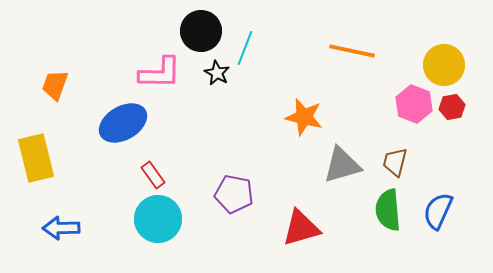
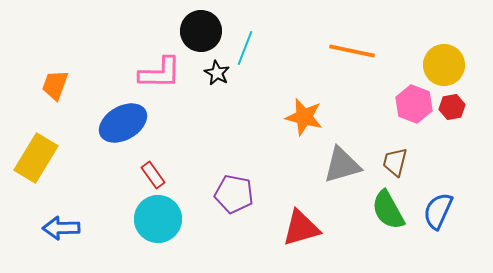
yellow rectangle: rotated 45 degrees clockwise
green semicircle: rotated 24 degrees counterclockwise
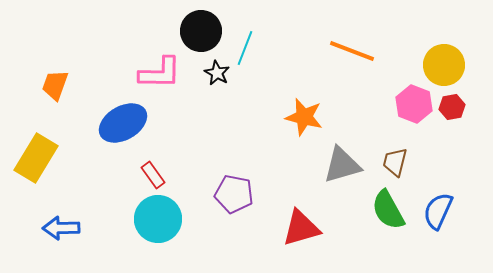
orange line: rotated 9 degrees clockwise
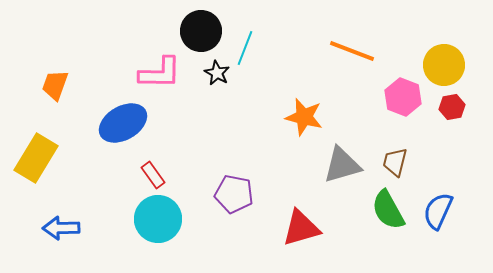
pink hexagon: moved 11 px left, 7 px up
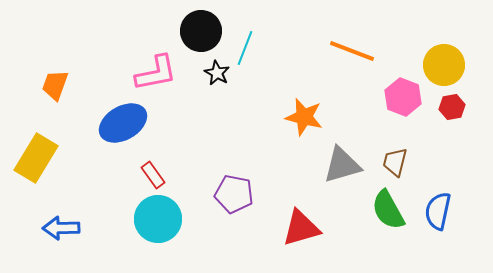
pink L-shape: moved 4 px left; rotated 12 degrees counterclockwise
blue semicircle: rotated 12 degrees counterclockwise
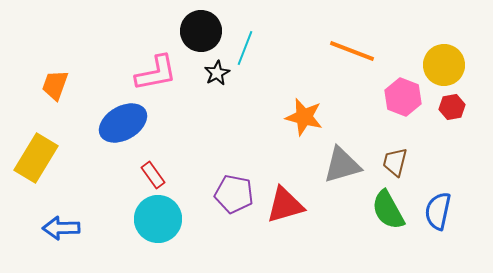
black star: rotated 15 degrees clockwise
red triangle: moved 16 px left, 23 px up
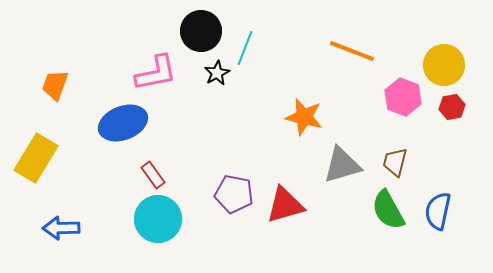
blue ellipse: rotated 9 degrees clockwise
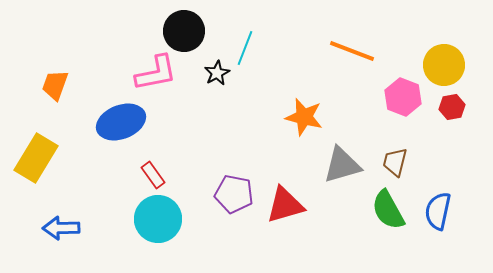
black circle: moved 17 px left
blue ellipse: moved 2 px left, 1 px up
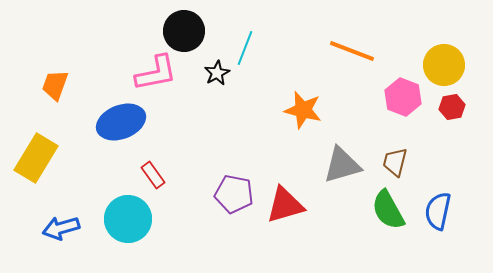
orange star: moved 1 px left, 7 px up
cyan circle: moved 30 px left
blue arrow: rotated 15 degrees counterclockwise
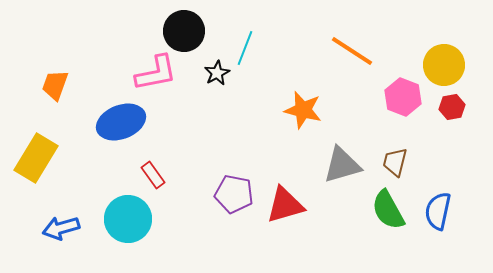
orange line: rotated 12 degrees clockwise
